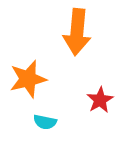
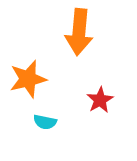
orange arrow: moved 2 px right
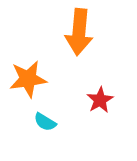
orange star: rotated 6 degrees clockwise
cyan semicircle: rotated 20 degrees clockwise
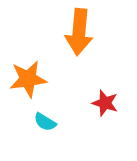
red star: moved 5 px right, 3 px down; rotated 24 degrees counterclockwise
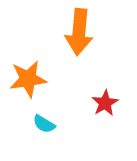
red star: rotated 24 degrees clockwise
cyan semicircle: moved 1 px left, 2 px down
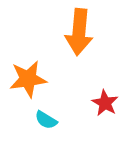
red star: rotated 12 degrees counterclockwise
cyan semicircle: moved 2 px right, 4 px up
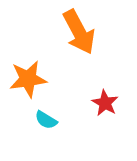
orange arrow: rotated 33 degrees counterclockwise
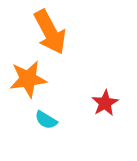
orange arrow: moved 29 px left
red star: rotated 12 degrees clockwise
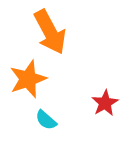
orange star: rotated 12 degrees counterclockwise
cyan semicircle: rotated 10 degrees clockwise
